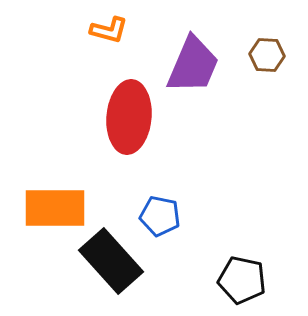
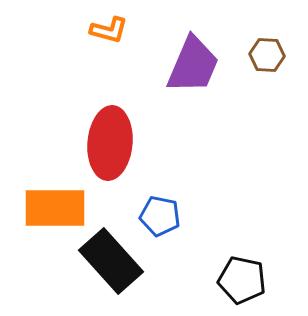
red ellipse: moved 19 px left, 26 px down
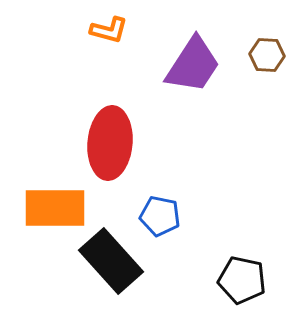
purple trapezoid: rotated 10 degrees clockwise
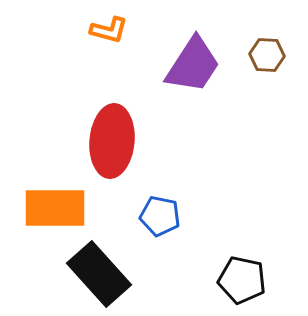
red ellipse: moved 2 px right, 2 px up
black rectangle: moved 12 px left, 13 px down
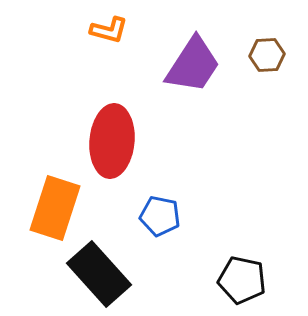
brown hexagon: rotated 8 degrees counterclockwise
orange rectangle: rotated 72 degrees counterclockwise
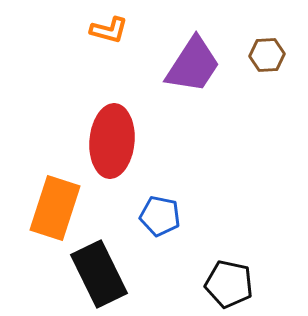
black rectangle: rotated 16 degrees clockwise
black pentagon: moved 13 px left, 4 px down
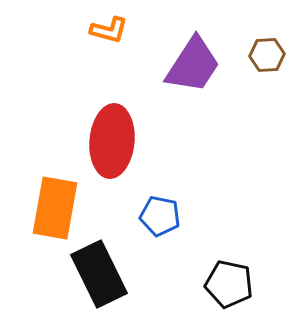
orange rectangle: rotated 8 degrees counterclockwise
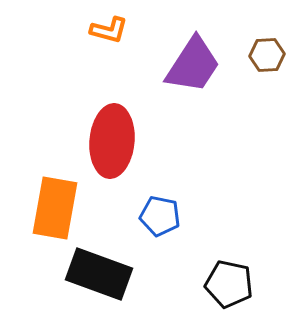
black rectangle: rotated 44 degrees counterclockwise
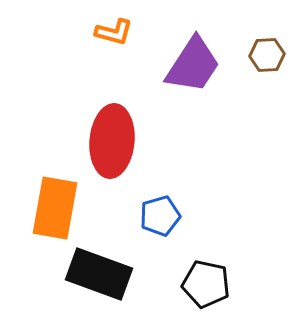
orange L-shape: moved 5 px right, 2 px down
blue pentagon: rotated 27 degrees counterclockwise
black pentagon: moved 23 px left
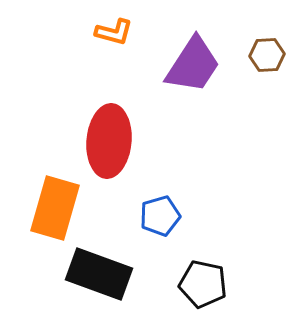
red ellipse: moved 3 px left
orange rectangle: rotated 6 degrees clockwise
black pentagon: moved 3 px left
